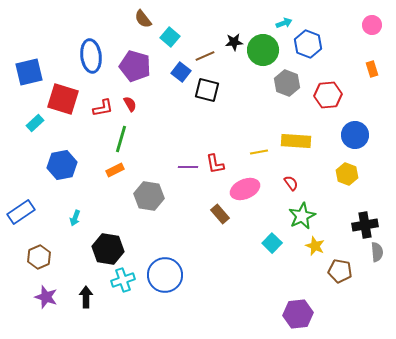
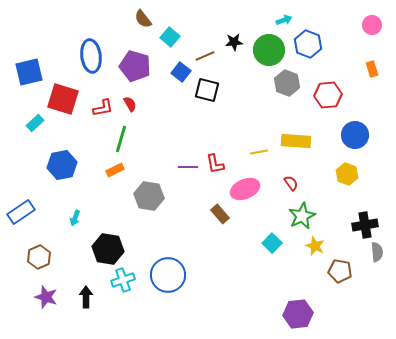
cyan arrow at (284, 23): moved 3 px up
green circle at (263, 50): moved 6 px right
blue circle at (165, 275): moved 3 px right
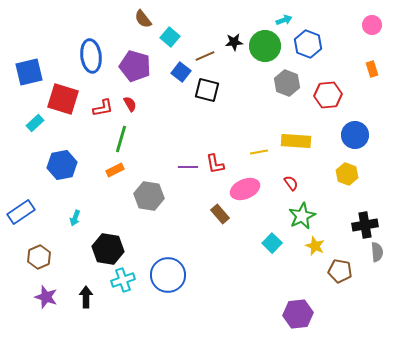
green circle at (269, 50): moved 4 px left, 4 px up
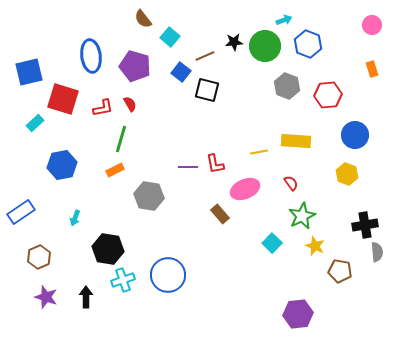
gray hexagon at (287, 83): moved 3 px down
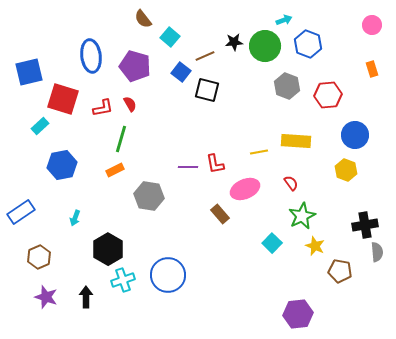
cyan rectangle at (35, 123): moved 5 px right, 3 px down
yellow hexagon at (347, 174): moved 1 px left, 4 px up
black hexagon at (108, 249): rotated 20 degrees clockwise
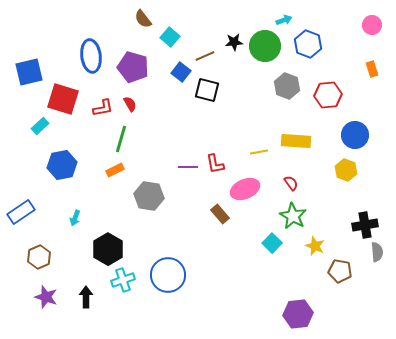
purple pentagon at (135, 66): moved 2 px left, 1 px down
green star at (302, 216): moved 9 px left; rotated 16 degrees counterclockwise
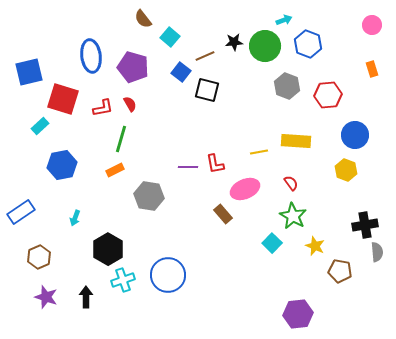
brown rectangle at (220, 214): moved 3 px right
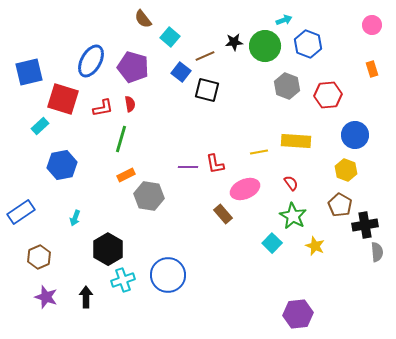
blue ellipse at (91, 56): moved 5 px down; rotated 36 degrees clockwise
red semicircle at (130, 104): rotated 21 degrees clockwise
orange rectangle at (115, 170): moved 11 px right, 5 px down
brown pentagon at (340, 271): moved 66 px up; rotated 20 degrees clockwise
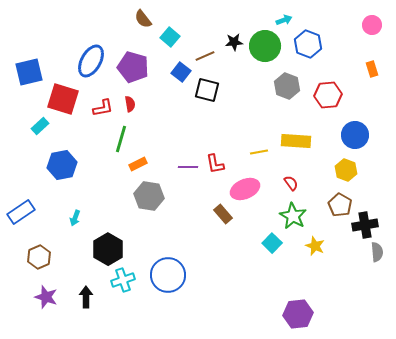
orange rectangle at (126, 175): moved 12 px right, 11 px up
